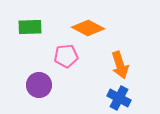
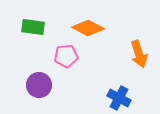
green rectangle: moved 3 px right; rotated 10 degrees clockwise
orange arrow: moved 19 px right, 11 px up
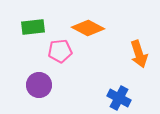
green rectangle: rotated 15 degrees counterclockwise
pink pentagon: moved 6 px left, 5 px up
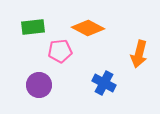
orange arrow: rotated 32 degrees clockwise
blue cross: moved 15 px left, 15 px up
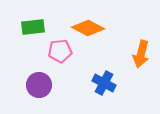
orange arrow: moved 2 px right
